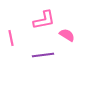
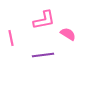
pink semicircle: moved 1 px right, 1 px up
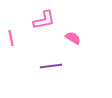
pink semicircle: moved 5 px right, 4 px down
purple line: moved 8 px right, 11 px down
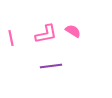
pink L-shape: moved 2 px right, 14 px down
pink semicircle: moved 7 px up
